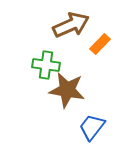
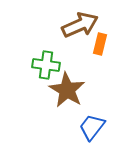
brown arrow: moved 9 px right
orange rectangle: rotated 30 degrees counterclockwise
brown star: rotated 21 degrees clockwise
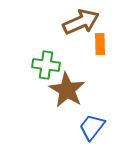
brown arrow: moved 1 px right, 3 px up
orange rectangle: rotated 15 degrees counterclockwise
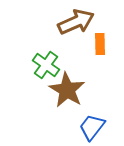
brown arrow: moved 5 px left
green cross: rotated 28 degrees clockwise
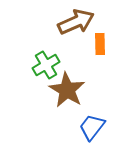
green cross: rotated 24 degrees clockwise
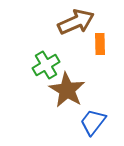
blue trapezoid: moved 1 px right, 5 px up
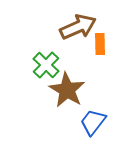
brown arrow: moved 2 px right, 5 px down
green cross: rotated 16 degrees counterclockwise
